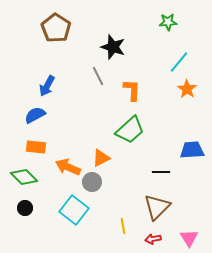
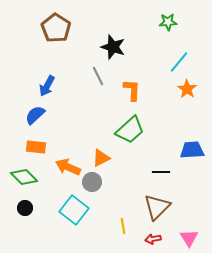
blue semicircle: rotated 15 degrees counterclockwise
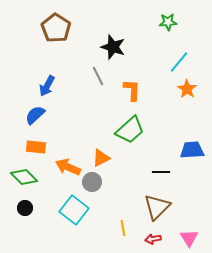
yellow line: moved 2 px down
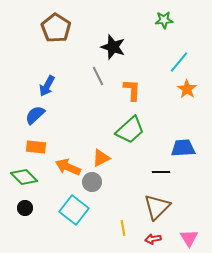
green star: moved 4 px left, 2 px up
blue trapezoid: moved 9 px left, 2 px up
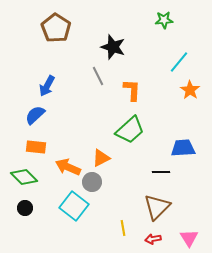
orange star: moved 3 px right, 1 px down
cyan square: moved 4 px up
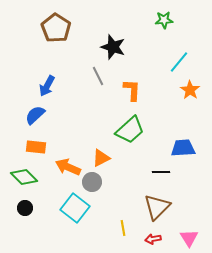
cyan square: moved 1 px right, 2 px down
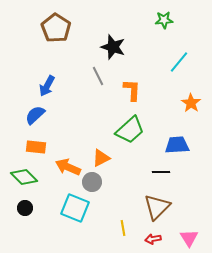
orange star: moved 1 px right, 13 px down
blue trapezoid: moved 6 px left, 3 px up
cyan square: rotated 16 degrees counterclockwise
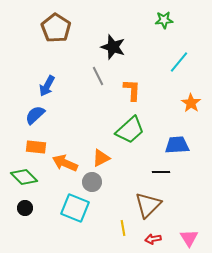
orange arrow: moved 3 px left, 4 px up
brown triangle: moved 9 px left, 2 px up
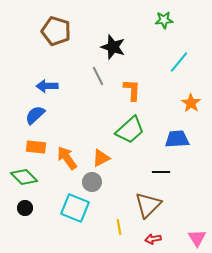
brown pentagon: moved 3 px down; rotated 16 degrees counterclockwise
blue arrow: rotated 60 degrees clockwise
blue trapezoid: moved 6 px up
orange arrow: moved 2 px right, 5 px up; rotated 30 degrees clockwise
yellow line: moved 4 px left, 1 px up
pink triangle: moved 8 px right
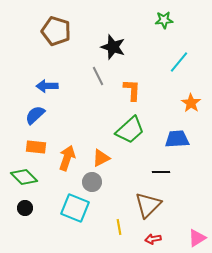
orange arrow: rotated 55 degrees clockwise
pink triangle: rotated 30 degrees clockwise
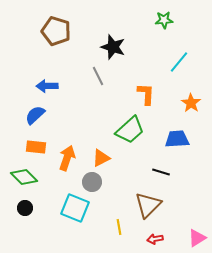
orange L-shape: moved 14 px right, 4 px down
black line: rotated 18 degrees clockwise
red arrow: moved 2 px right
